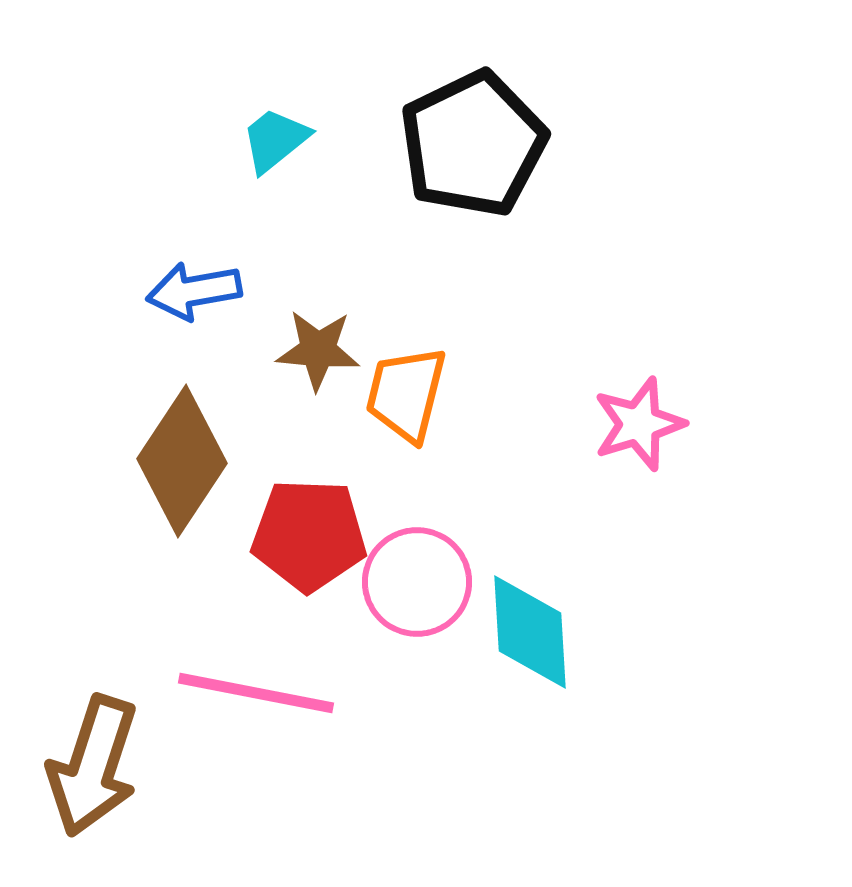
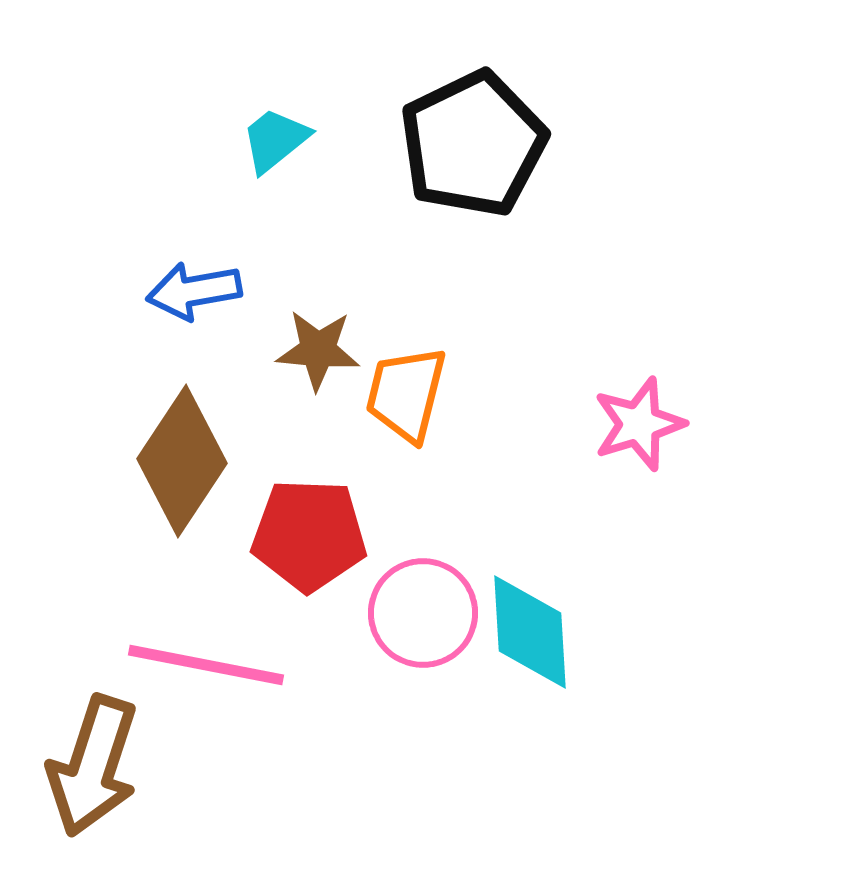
pink circle: moved 6 px right, 31 px down
pink line: moved 50 px left, 28 px up
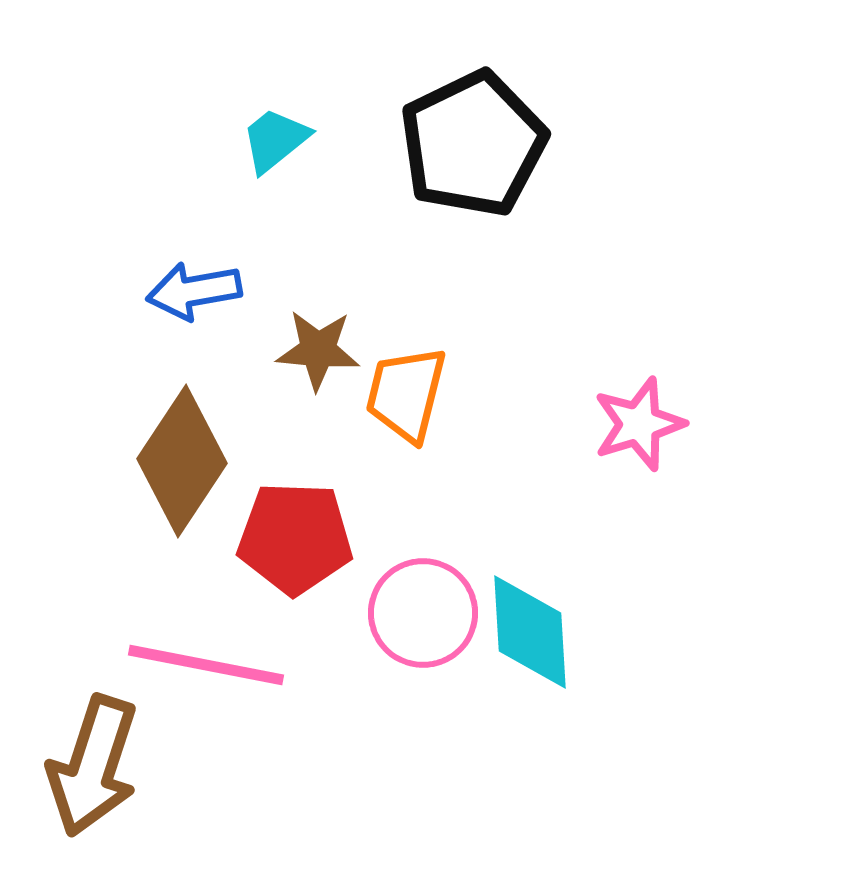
red pentagon: moved 14 px left, 3 px down
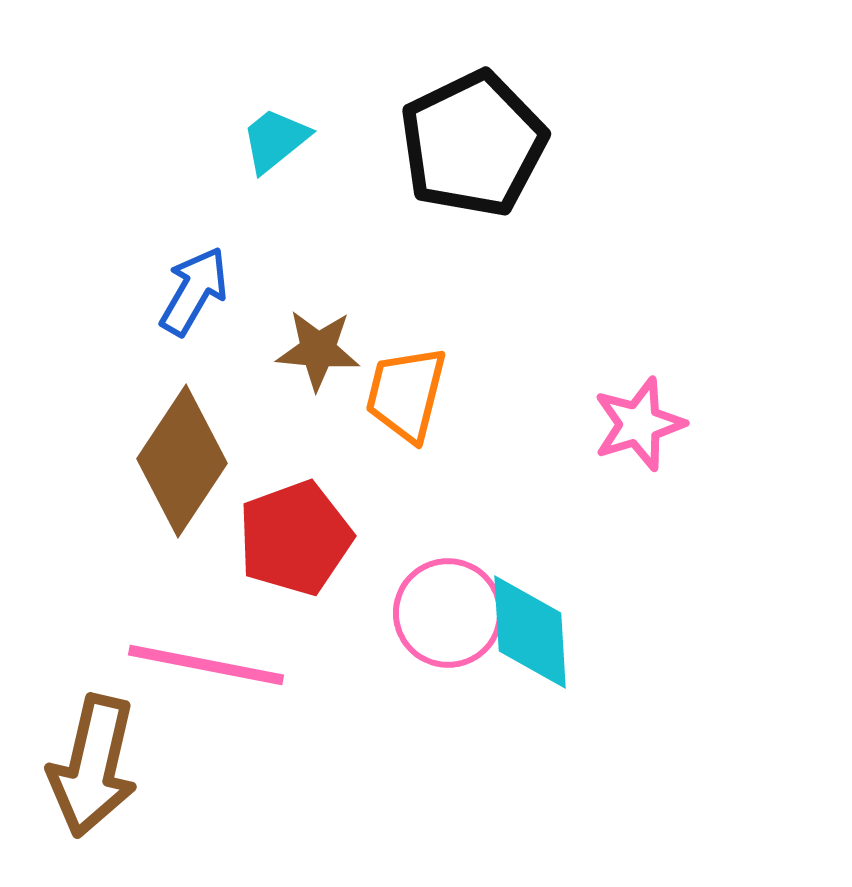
blue arrow: rotated 130 degrees clockwise
red pentagon: rotated 22 degrees counterclockwise
pink circle: moved 25 px right
brown arrow: rotated 5 degrees counterclockwise
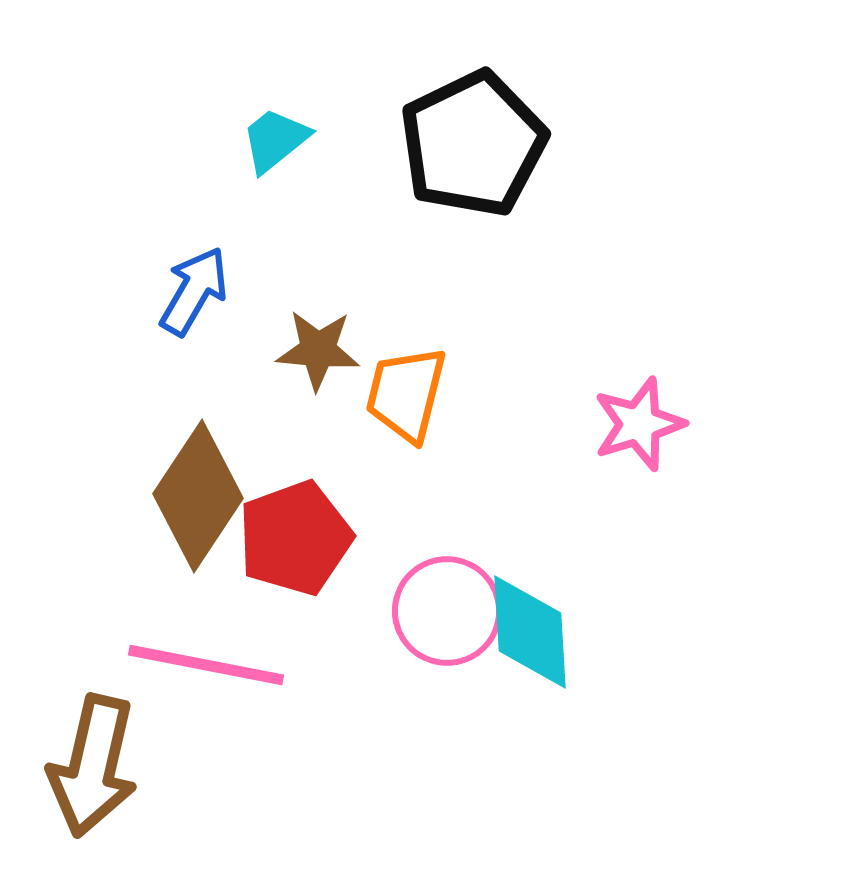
brown diamond: moved 16 px right, 35 px down
pink circle: moved 1 px left, 2 px up
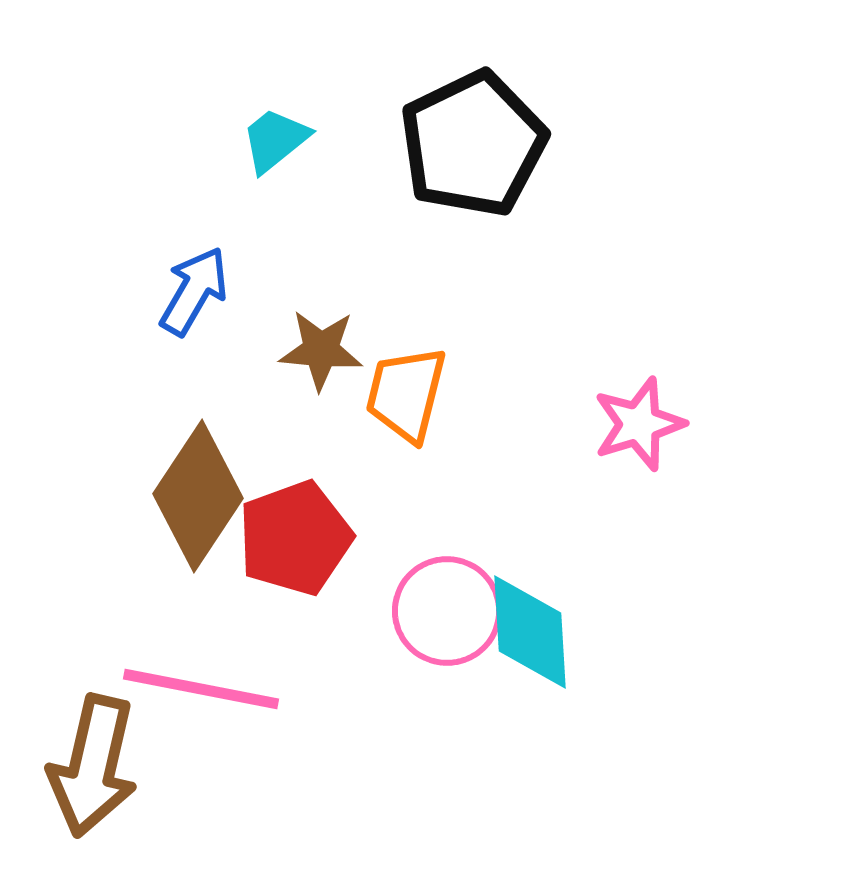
brown star: moved 3 px right
pink line: moved 5 px left, 24 px down
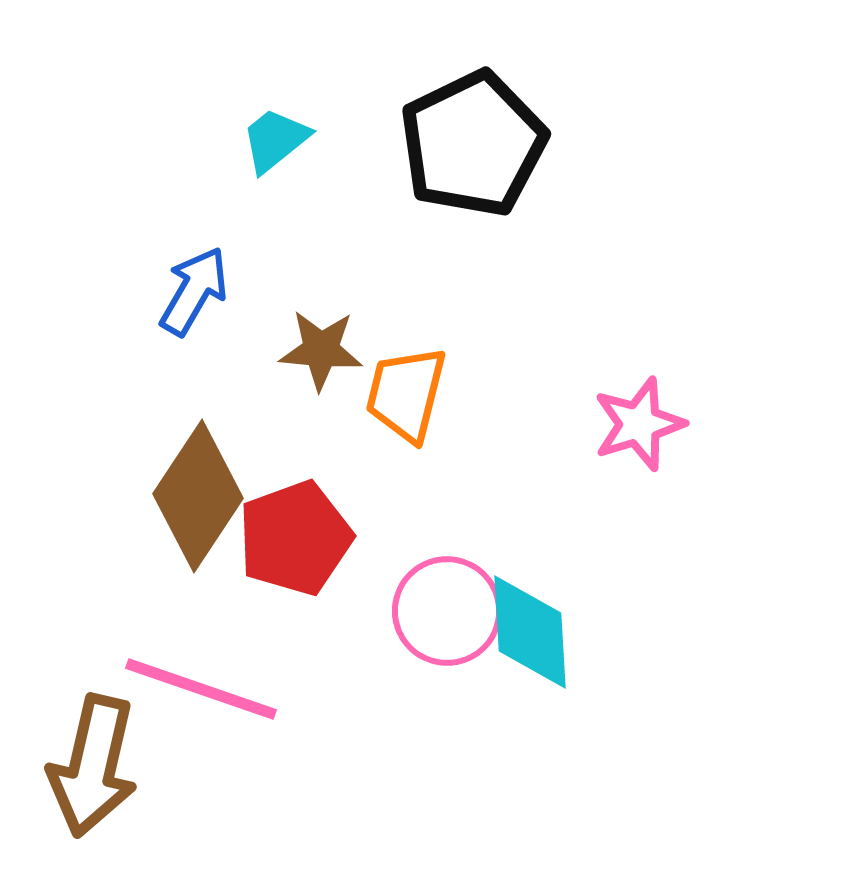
pink line: rotated 8 degrees clockwise
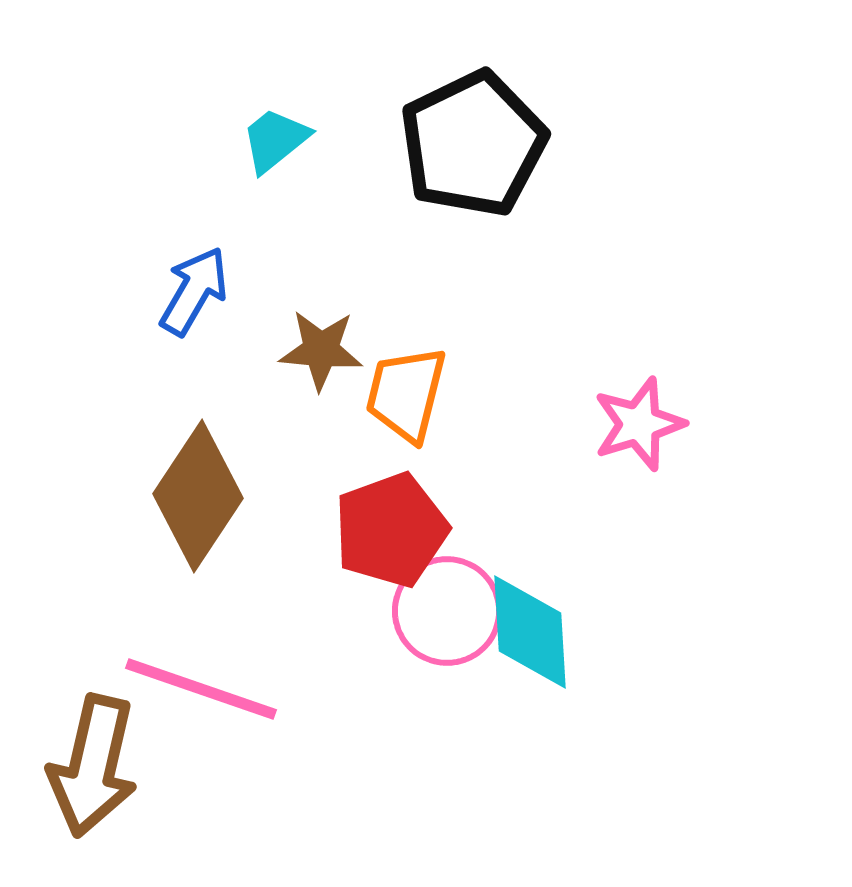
red pentagon: moved 96 px right, 8 px up
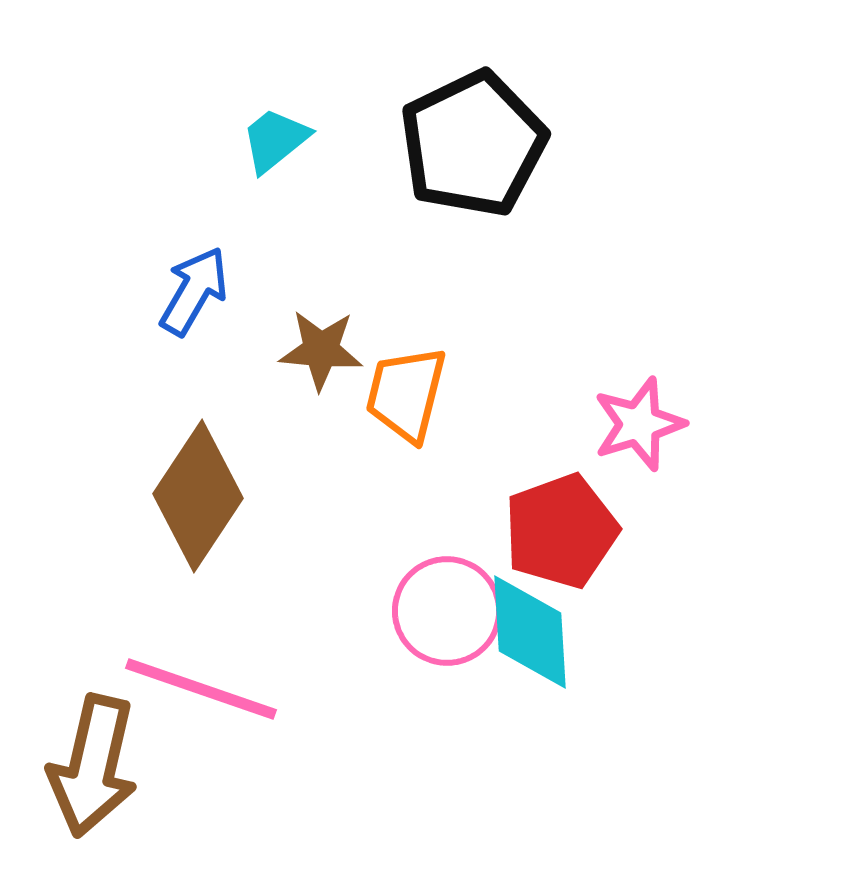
red pentagon: moved 170 px right, 1 px down
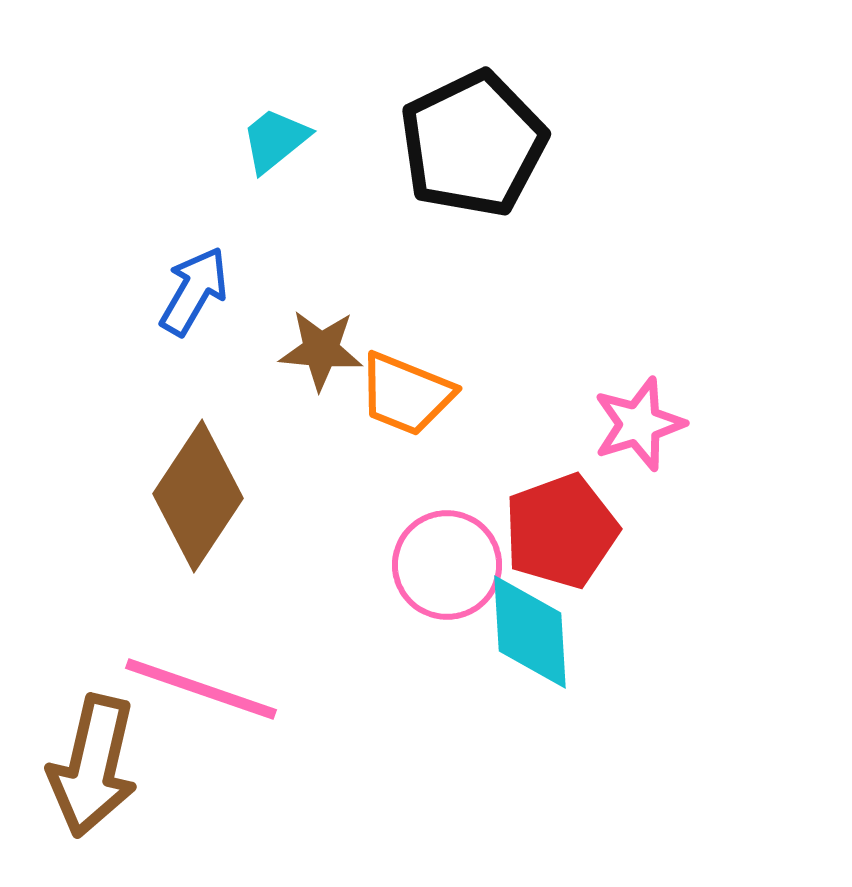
orange trapezoid: rotated 82 degrees counterclockwise
pink circle: moved 46 px up
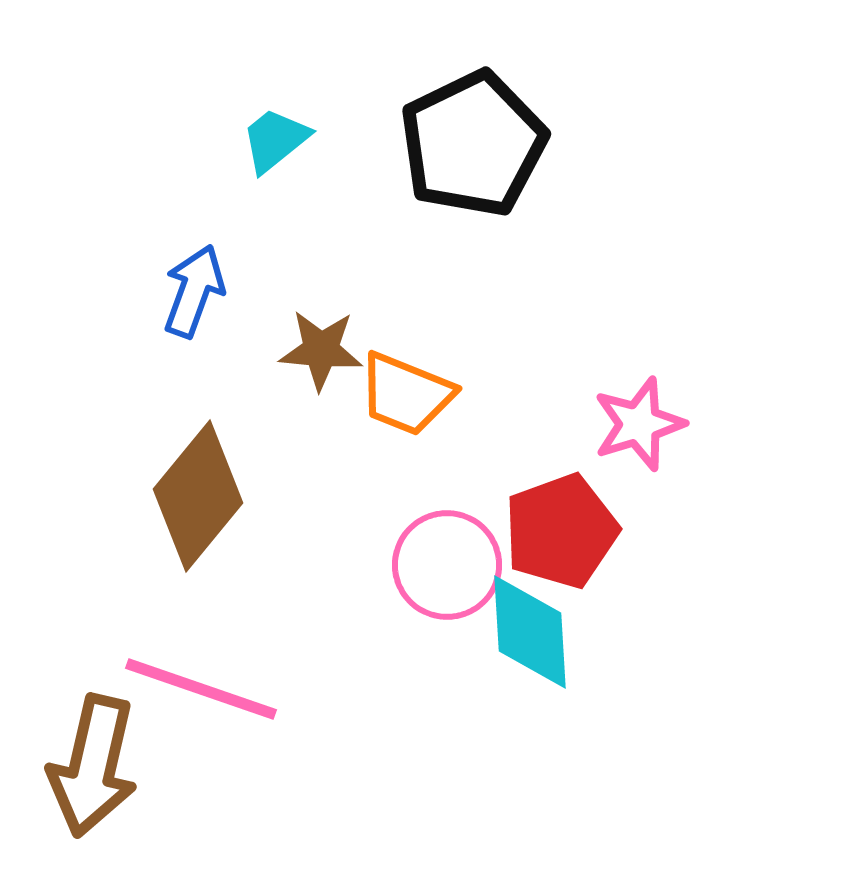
blue arrow: rotated 10 degrees counterclockwise
brown diamond: rotated 6 degrees clockwise
